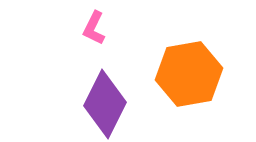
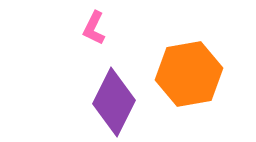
purple diamond: moved 9 px right, 2 px up
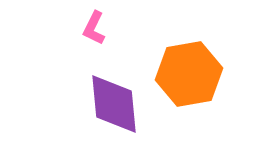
purple diamond: moved 2 px down; rotated 32 degrees counterclockwise
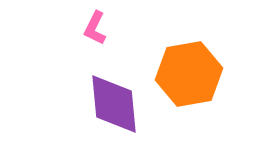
pink L-shape: moved 1 px right
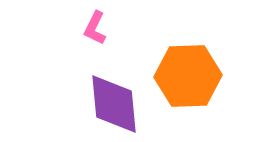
orange hexagon: moved 1 px left, 2 px down; rotated 8 degrees clockwise
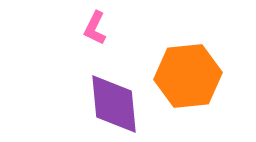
orange hexagon: rotated 4 degrees counterclockwise
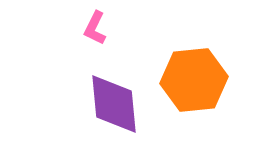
orange hexagon: moved 6 px right, 4 px down
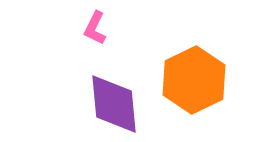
orange hexagon: rotated 20 degrees counterclockwise
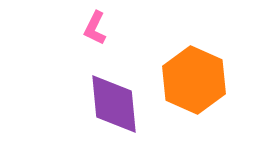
orange hexagon: rotated 10 degrees counterclockwise
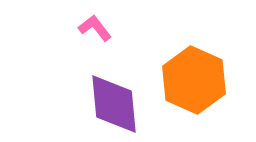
pink L-shape: rotated 116 degrees clockwise
